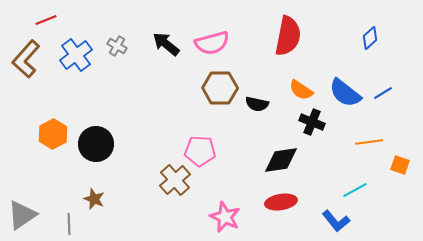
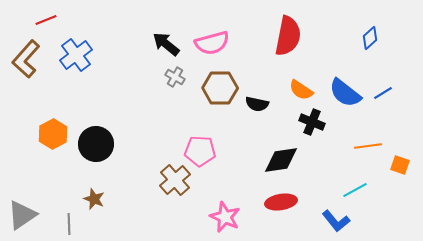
gray cross: moved 58 px right, 31 px down
orange line: moved 1 px left, 4 px down
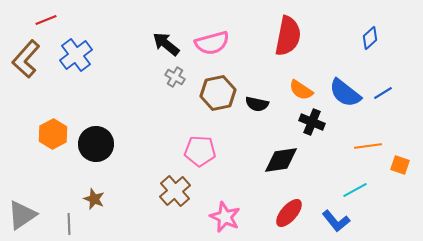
brown hexagon: moved 2 px left, 5 px down; rotated 12 degrees counterclockwise
brown cross: moved 11 px down
red ellipse: moved 8 px right, 11 px down; rotated 40 degrees counterclockwise
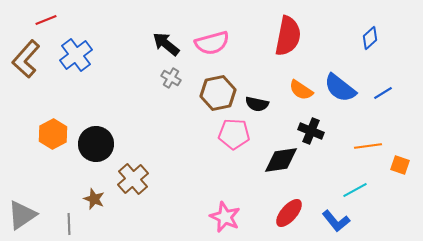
gray cross: moved 4 px left, 1 px down
blue semicircle: moved 5 px left, 5 px up
black cross: moved 1 px left, 9 px down
pink pentagon: moved 34 px right, 17 px up
brown cross: moved 42 px left, 12 px up
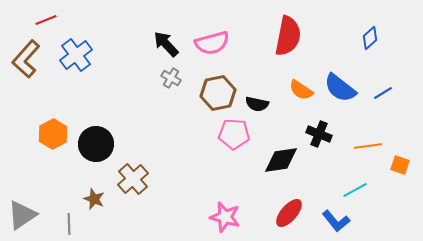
black arrow: rotated 8 degrees clockwise
black cross: moved 8 px right, 3 px down
pink star: rotated 8 degrees counterclockwise
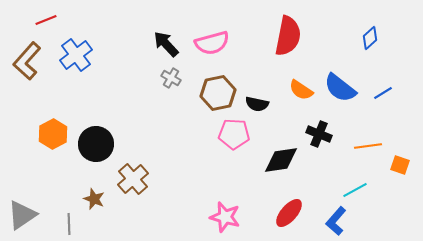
brown L-shape: moved 1 px right, 2 px down
blue L-shape: rotated 80 degrees clockwise
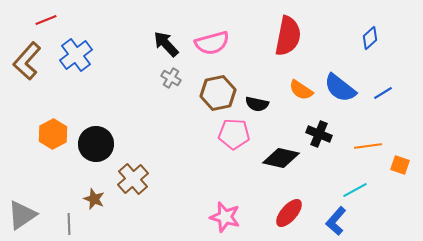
black diamond: moved 2 px up; rotated 21 degrees clockwise
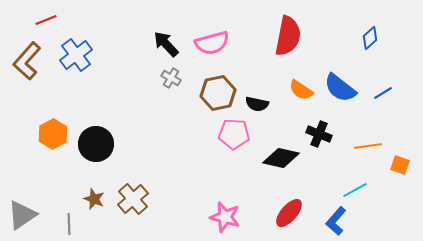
brown cross: moved 20 px down
